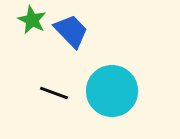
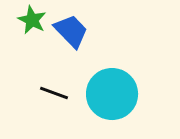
cyan circle: moved 3 px down
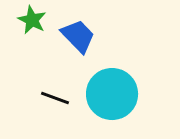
blue trapezoid: moved 7 px right, 5 px down
black line: moved 1 px right, 5 px down
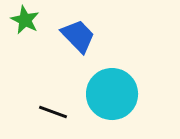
green star: moved 7 px left
black line: moved 2 px left, 14 px down
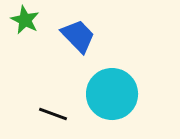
black line: moved 2 px down
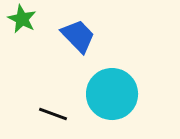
green star: moved 3 px left, 1 px up
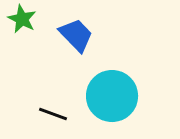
blue trapezoid: moved 2 px left, 1 px up
cyan circle: moved 2 px down
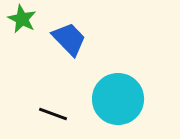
blue trapezoid: moved 7 px left, 4 px down
cyan circle: moved 6 px right, 3 px down
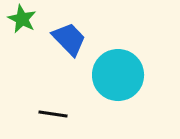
cyan circle: moved 24 px up
black line: rotated 12 degrees counterclockwise
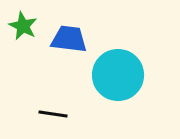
green star: moved 1 px right, 7 px down
blue trapezoid: rotated 39 degrees counterclockwise
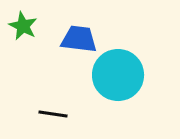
blue trapezoid: moved 10 px right
